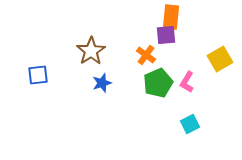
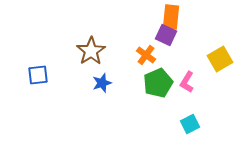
purple square: rotated 30 degrees clockwise
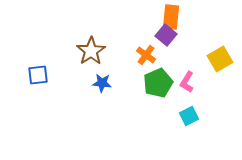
purple square: rotated 15 degrees clockwise
blue star: rotated 24 degrees clockwise
cyan square: moved 1 px left, 8 px up
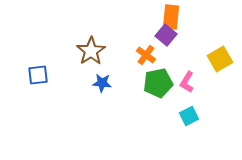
green pentagon: rotated 12 degrees clockwise
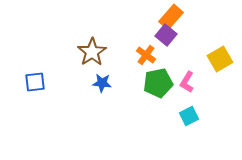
orange rectangle: rotated 35 degrees clockwise
brown star: moved 1 px right, 1 px down
blue square: moved 3 px left, 7 px down
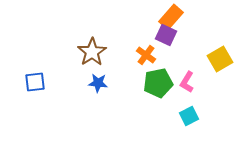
purple square: rotated 15 degrees counterclockwise
blue star: moved 4 px left
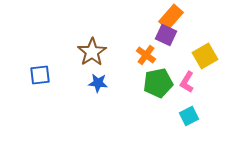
yellow square: moved 15 px left, 3 px up
blue square: moved 5 px right, 7 px up
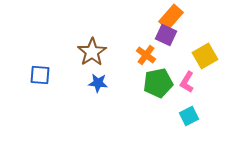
blue square: rotated 10 degrees clockwise
